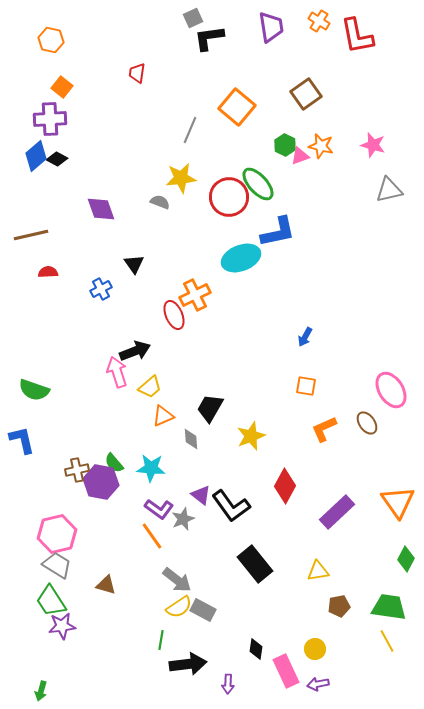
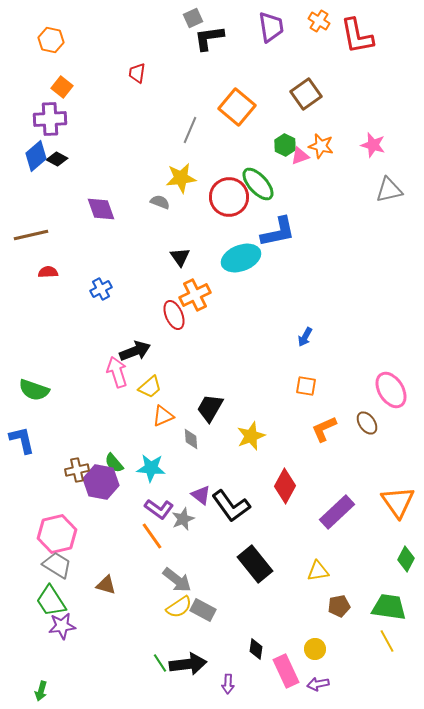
black triangle at (134, 264): moved 46 px right, 7 px up
green line at (161, 640): moved 1 px left, 23 px down; rotated 42 degrees counterclockwise
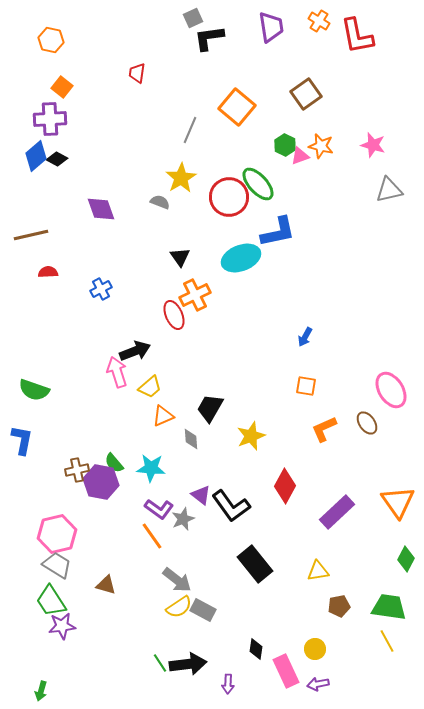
yellow star at (181, 178): rotated 24 degrees counterclockwise
blue L-shape at (22, 440): rotated 24 degrees clockwise
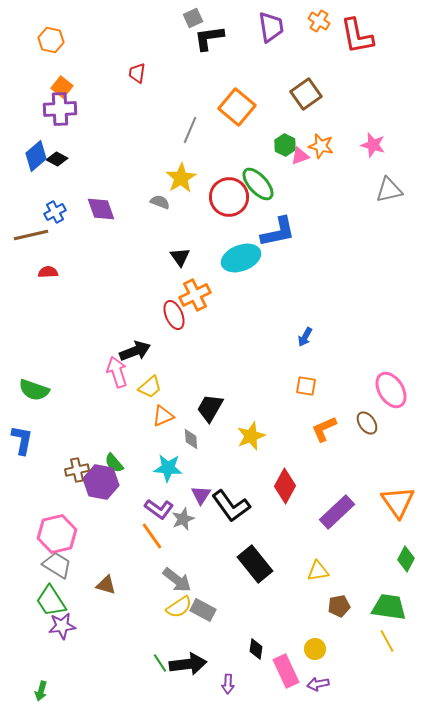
purple cross at (50, 119): moved 10 px right, 10 px up
blue cross at (101, 289): moved 46 px left, 77 px up
cyan star at (151, 468): moved 17 px right
purple triangle at (201, 495): rotated 25 degrees clockwise
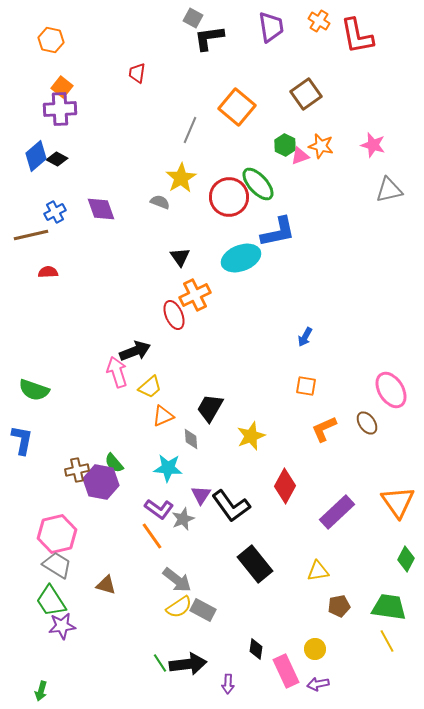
gray square at (193, 18): rotated 36 degrees counterclockwise
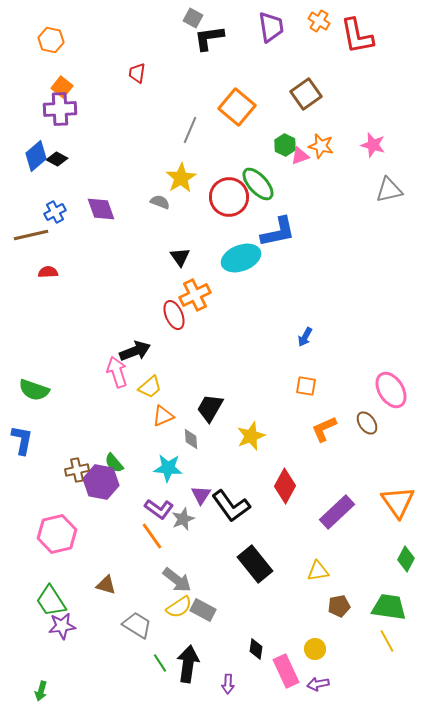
gray trapezoid at (57, 565): moved 80 px right, 60 px down
black arrow at (188, 664): rotated 75 degrees counterclockwise
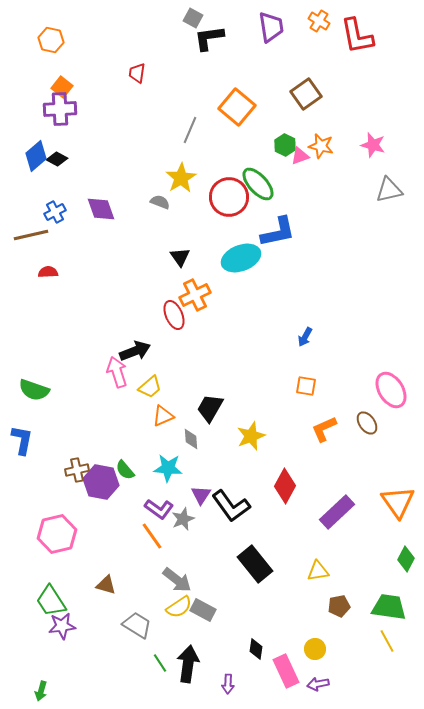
green semicircle at (114, 463): moved 11 px right, 7 px down
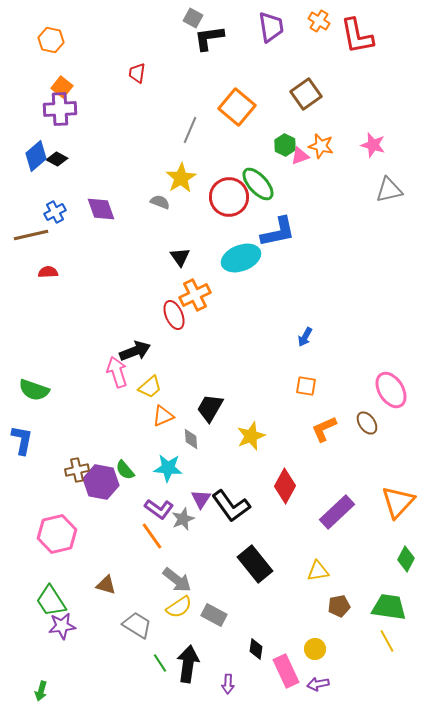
purple triangle at (201, 495): moved 4 px down
orange triangle at (398, 502): rotated 18 degrees clockwise
gray rectangle at (203, 610): moved 11 px right, 5 px down
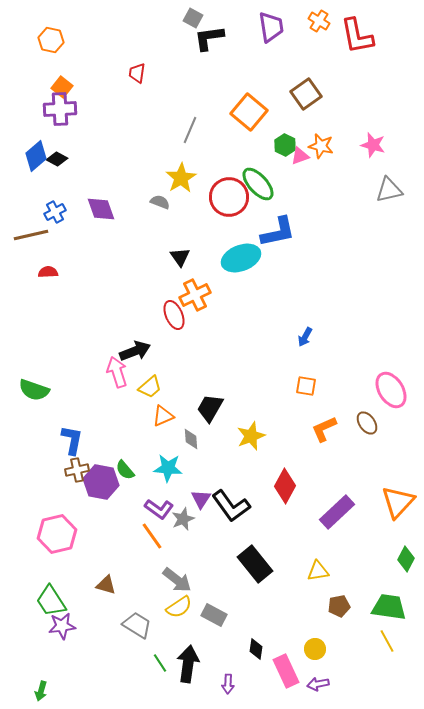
orange square at (237, 107): moved 12 px right, 5 px down
blue L-shape at (22, 440): moved 50 px right
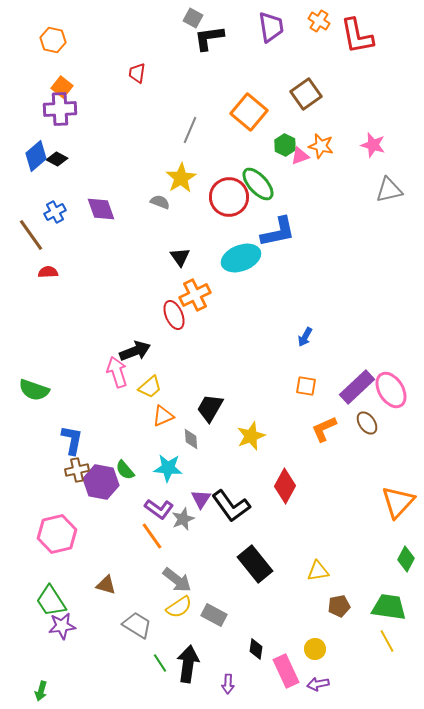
orange hexagon at (51, 40): moved 2 px right
brown line at (31, 235): rotated 68 degrees clockwise
purple rectangle at (337, 512): moved 20 px right, 125 px up
